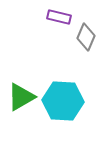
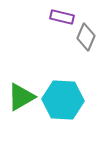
purple rectangle: moved 3 px right
cyan hexagon: moved 1 px up
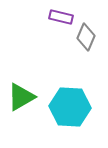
purple rectangle: moved 1 px left
cyan hexagon: moved 7 px right, 7 px down
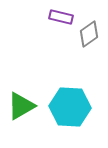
gray diamond: moved 3 px right, 3 px up; rotated 32 degrees clockwise
green triangle: moved 9 px down
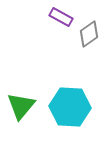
purple rectangle: rotated 15 degrees clockwise
green triangle: rotated 20 degrees counterclockwise
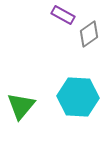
purple rectangle: moved 2 px right, 2 px up
cyan hexagon: moved 8 px right, 10 px up
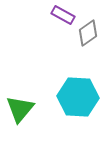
gray diamond: moved 1 px left, 1 px up
green triangle: moved 1 px left, 3 px down
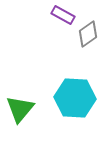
gray diamond: moved 1 px down
cyan hexagon: moved 3 px left, 1 px down
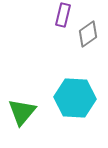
purple rectangle: rotated 75 degrees clockwise
green triangle: moved 2 px right, 3 px down
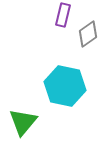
cyan hexagon: moved 10 px left, 12 px up; rotated 9 degrees clockwise
green triangle: moved 1 px right, 10 px down
